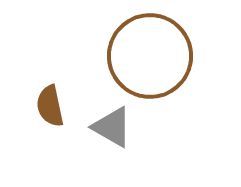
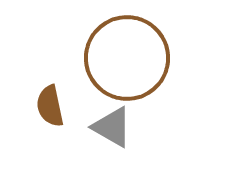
brown circle: moved 23 px left, 2 px down
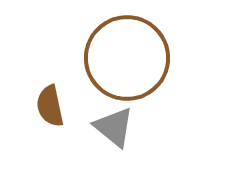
gray triangle: moved 2 px right; rotated 9 degrees clockwise
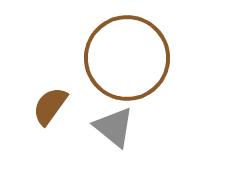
brown semicircle: rotated 48 degrees clockwise
